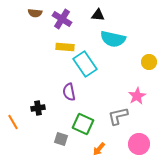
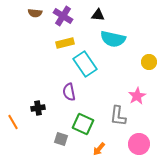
purple cross: moved 1 px right, 3 px up
yellow rectangle: moved 4 px up; rotated 18 degrees counterclockwise
gray L-shape: rotated 70 degrees counterclockwise
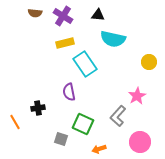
gray L-shape: rotated 35 degrees clockwise
orange line: moved 2 px right
pink circle: moved 1 px right, 2 px up
orange arrow: rotated 32 degrees clockwise
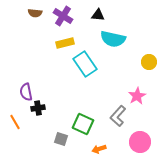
purple semicircle: moved 43 px left
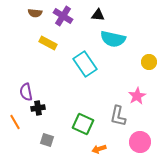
yellow rectangle: moved 17 px left; rotated 42 degrees clockwise
gray L-shape: rotated 30 degrees counterclockwise
gray square: moved 14 px left, 1 px down
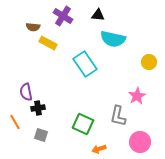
brown semicircle: moved 2 px left, 14 px down
gray square: moved 6 px left, 5 px up
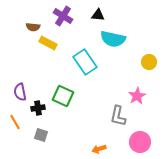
cyan rectangle: moved 2 px up
purple semicircle: moved 6 px left
green square: moved 20 px left, 28 px up
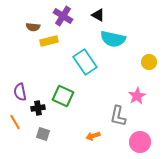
black triangle: rotated 24 degrees clockwise
yellow rectangle: moved 1 px right, 2 px up; rotated 42 degrees counterclockwise
gray square: moved 2 px right, 1 px up
orange arrow: moved 6 px left, 13 px up
